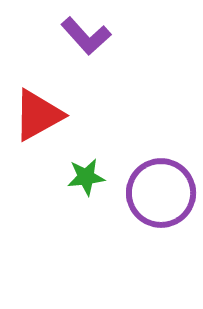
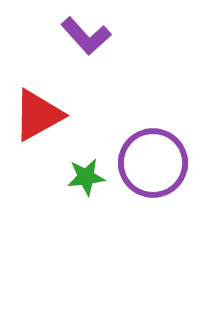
purple circle: moved 8 px left, 30 px up
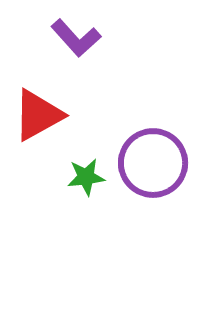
purple L-shape: moved 10 px left, 2 px down
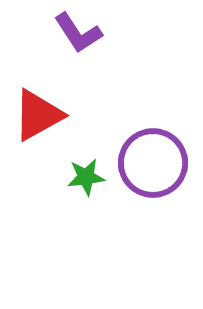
purple L-shape: moved 2 px right, 5 px up; rotated 9 degrees clockwise
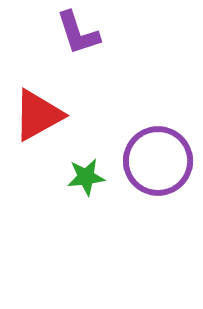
purple L-shape: rotated 15 degrees clockwise
purple circle: moved 5 px right, 2 px up
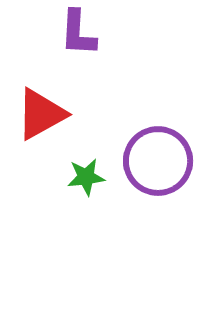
purple L-shape: rotated 21 degrees clockwise
red triangle: moved 3 px right, 1 px up
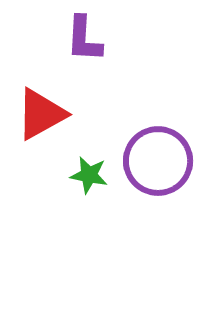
purple L-shape: moved 6 px right, 6 px down
green star: moved 3 px right, 2 px up; rotated 18 degrees clockwise
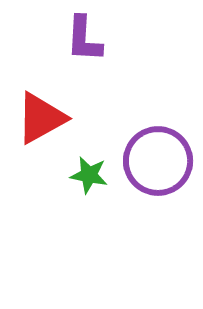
red triangle: moved 4 px down
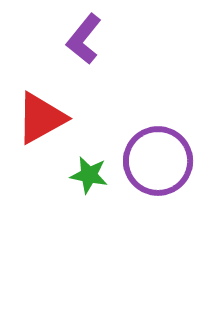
purple L-shape: rotated 36 degrees clockwise
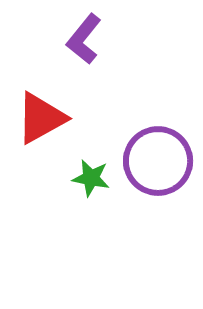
green star: moved 2 px right, 3 px down
